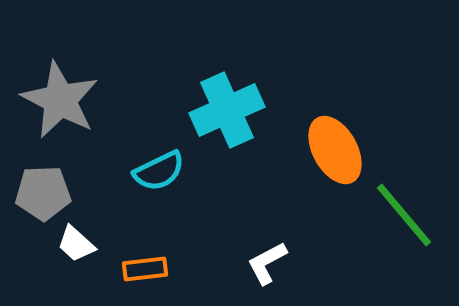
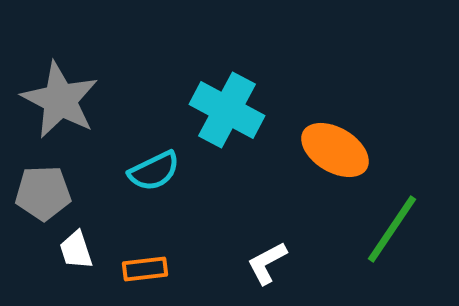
cyan cross: rotated 38 degrees counterclockwise
orange ellipse: rotated 30 degrees counterclockwise
cyan semicircle: moved 5 px left
green line: moved 12 px left, 14 px down; rotated 74 degrees clockwise
white trapezoid: moved 6 px down; rotated 30 degrees clockwise
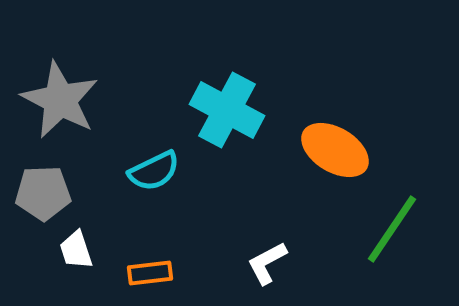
orange rectangle: moved 5 px right, 4 px down
